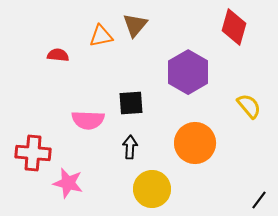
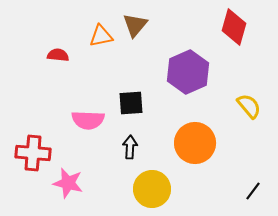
purple hexagon: rotated 6 degrees clockwise
black line: moved 6 px left, 9 px up
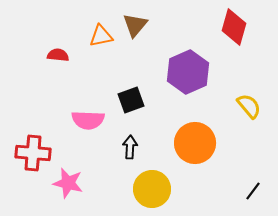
black square: moved 3 px up; rotated 16 degrees counterclockwise
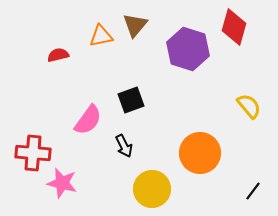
red semicircle: rotated 20 degrees counterclockwise
purple hexagon: moved 23 px up; rotated 18 degrees counterclockwise
pink semicircle: rotated 56 degrees counterclockwise
orange circle: moved 5 px right, 10 px down
black arrow: moved 6 px left, 1 px up; rotated 150 degrees clockwise
pink star: moved 6 px left
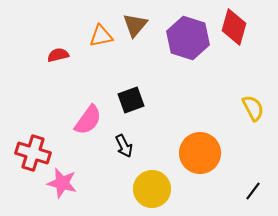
purple hexagon: moved 11 px up
yellow semicircle: moved 4 px right, 2 px down; rotated 12 degrees clockwise
red cross: rotated 12 degrees clockwise
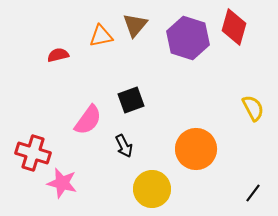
orange circle: moved 4 px left, 4 px up
black line: moved 2 px down
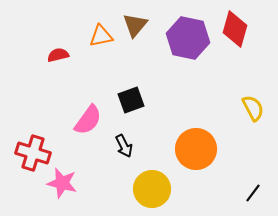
red diamond: moved 1 px right, 2 px down
purple hexagon: rotated 6 degrees counterclockwise
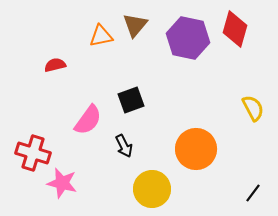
red semicircle: moved 3 px left, 10 px down
